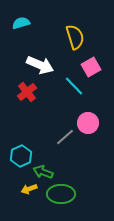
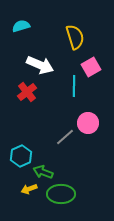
cyan semicircle: moved 3 px down
cyan line: rotated 45 degrees clockwise
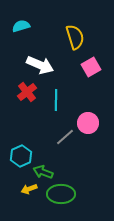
cyan line: moved 18 px left, 14 px down
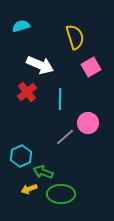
cyan line: moved 4 px right, 1 px up
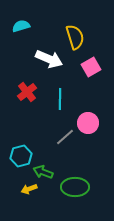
white arrow: moved 9 px right, 6 px up
cyan hexagon: rotated 10 degrees clockwise
green ellipse: moved 14 px right, 7 px up
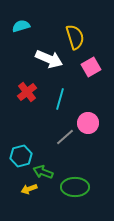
cyan line: rotated 15 degrees clockwise
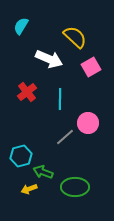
cyan semicircle: rotated 42 degrees counterclockwise
yellow semicircle: rotated 30 degrees counterclockwise
cyan line: rotated 15 degrees counterclockwise
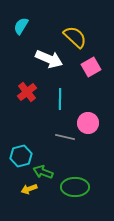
gray line: rotated 54 degrees clockwise
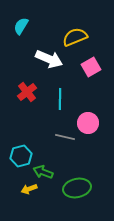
yellow semicircle: rotated 65 degrees counterclockwise
green ellipse: moved 2 px right, 1 px down; rotated 12 degrees counterclockwise
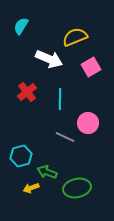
gray line: rotated 12 degrees clockwise
green arrow: moved 4 px right
yellow arrow: moved 2 px right, 1 px up
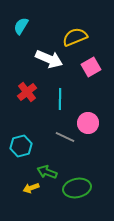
cyan hexagon: moved 10 px up
